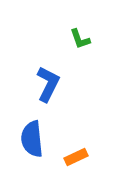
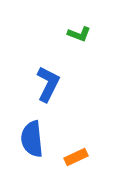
green L-shape: moved 1 px left, 5 px up; rotated 50 degrees counterclockwise
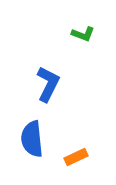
green L-shape: moved 4 px right
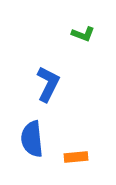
orange rectangle: rotated 20 degrees clockwise
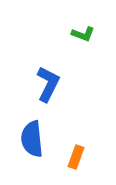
orange rectangle: rotated 65 degrees counterclockwise
